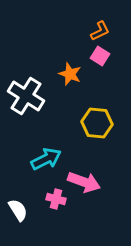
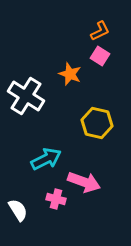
yellow hexagon: rotated 8 degrees clockwise
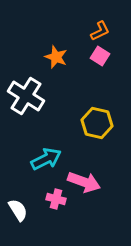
orange star: moved 14 px left, 17 px up
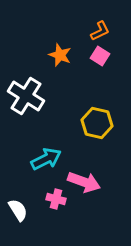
orange star: moved 4 px right, 2 px up
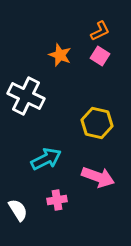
white cross: rotated 6 degrees counterclockwise
pink arrow: moved 14 px right, 5 px up
pink cross: moved 1 px right, 1 px down; rotated 24 degrees counterclockwise
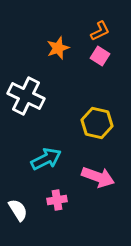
orange star: moved 2 px left, 7 px up; rotated 30 degrees clockwise
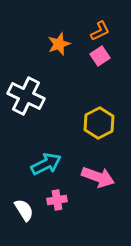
orange star: moved 1 px right, 4 px up
pink square: rotated 24 degrees clockwise
yellow hexagon: moved 2 px right; rotated 20 degrees clockwise
cyan arrow: moved 5 px down
white semicircle: moved 6 px right
